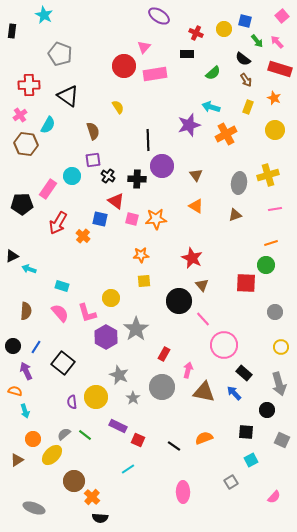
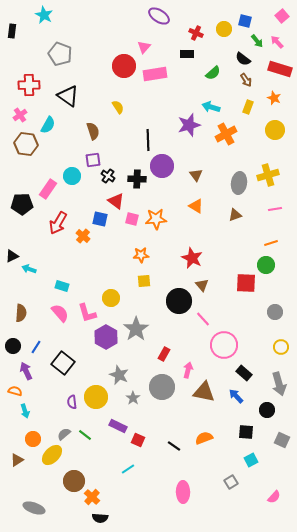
brown semicircle at (26, 311): moved 5 px left, 2 px down
blue arrow at (234, 393): moved 2 px right, 3 px down
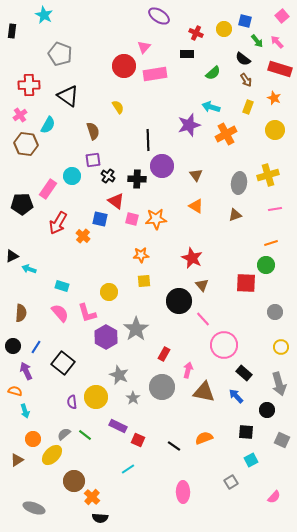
yellow circle at (111, 298): moved 2 px left, 6 px up
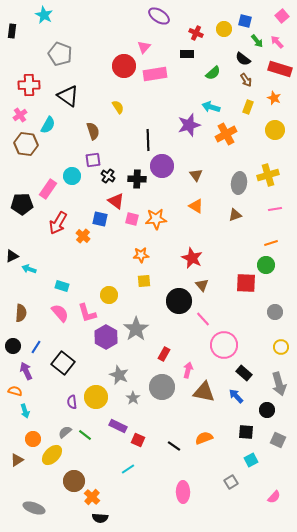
yellow circle at (109, 292): moved 3 px down
gray semicircle at (64, 434): moved 1 px right, 2 px up
gray square at (282, 440): moved 4 px left
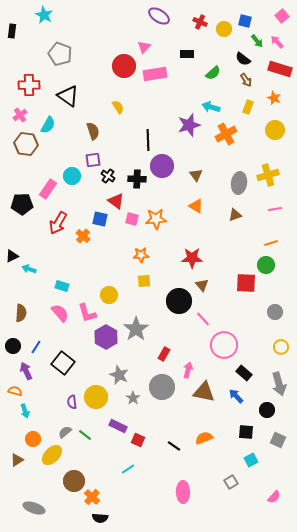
red cross at (196, 33): moved 4 px right, 11 px up
red star at (192, 258): rotated 25 degrees counterclockwise
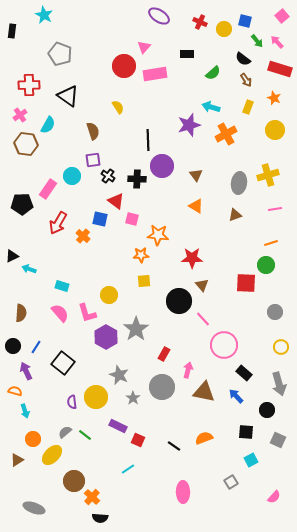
orange star at (156, 219): moved 2 px right, 16 px down; rotated 10 degrees clockwise
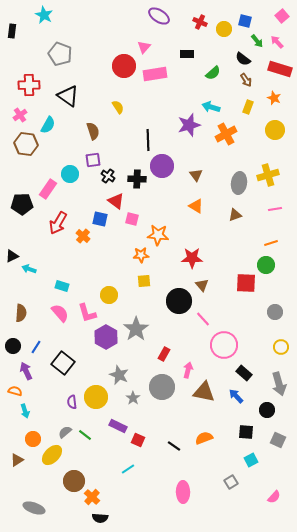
cyan circle at (72, 176): moved 2 px left, 2 px up
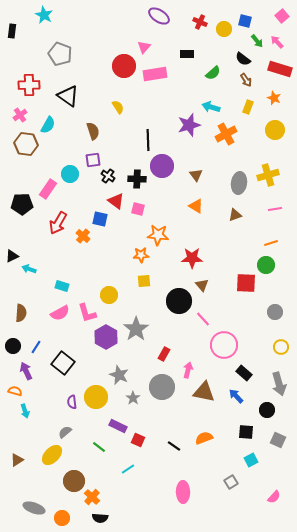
pink square at (132, 219): moved 6 px right, 10 px up
pink semicircle at (60, 313): rotated 102 degrees clockwise
green line at (85, 435): moved 14 px right, 12 px down
orange circle at (33, 439): moved 29 px right, 79 px down
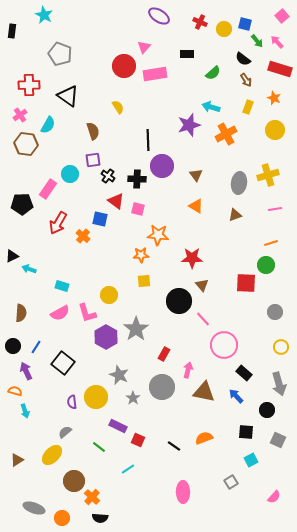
blue square at (245, 21): moved 3 px down
